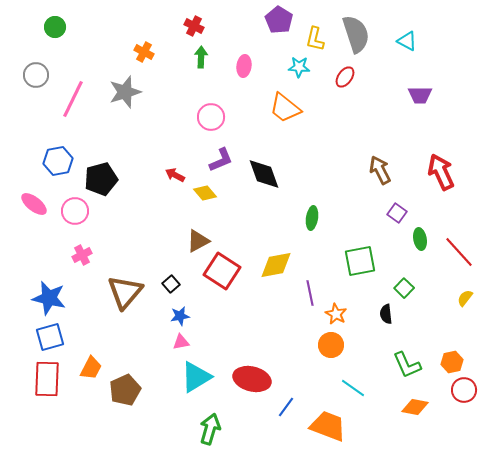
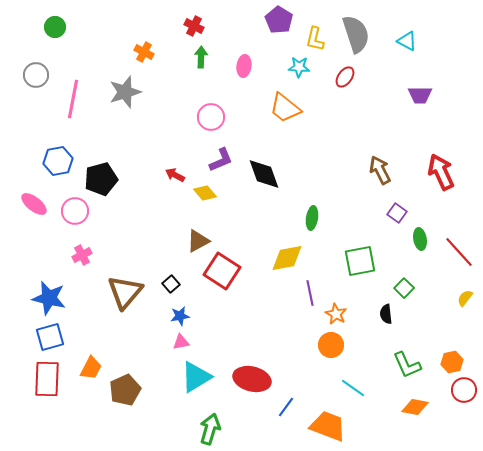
pink line at (73, 99): rotated 15 degrees counterclockwise
yellow diamond at (276, 265): moved 11 px right, 7 px up
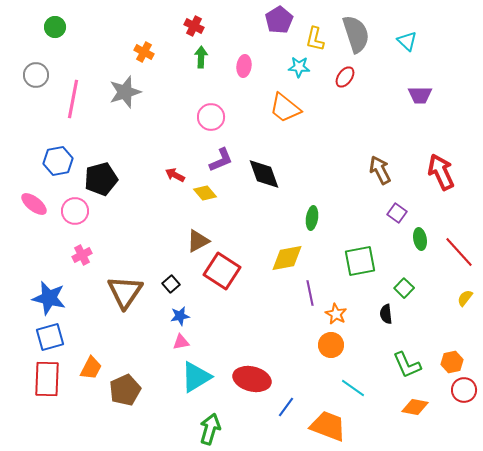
purple pentagon at (279, 20): rotated 8 degrees clockwise
cyan triangle at (407, 41): rotated 15 degrees clockwise
brown triangle at (125, 292): rotated 6 degrees counterclockwise
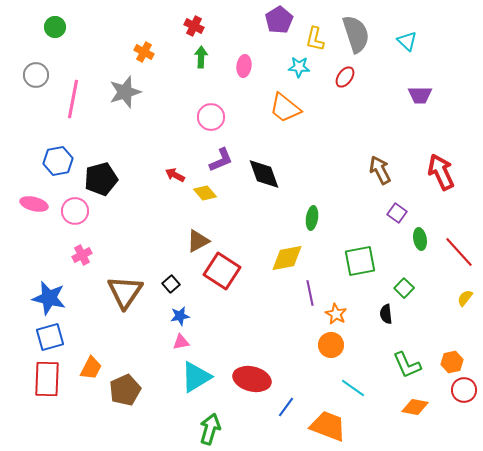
pink ellipse at (34, 204): rotated 24 degrees counterclockwise
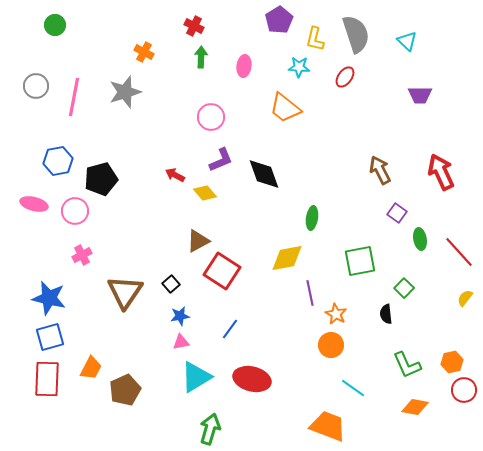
green circle at (55, 27): moved 2 px up
gray circle at (36, 75): moved 11 px down
pink line at (73, 99): moved 1 px right, 2 px up
blue line at (286, 407): moved 56 px left, 78 px up
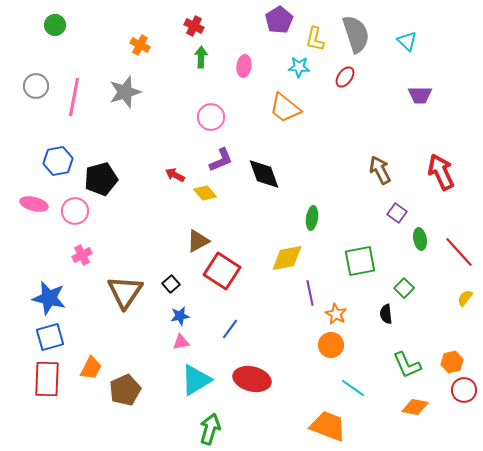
orange cross at (144, 52): moved 4 px left, 7 px up
cyan triangle at (196, 377): moved 3 px down
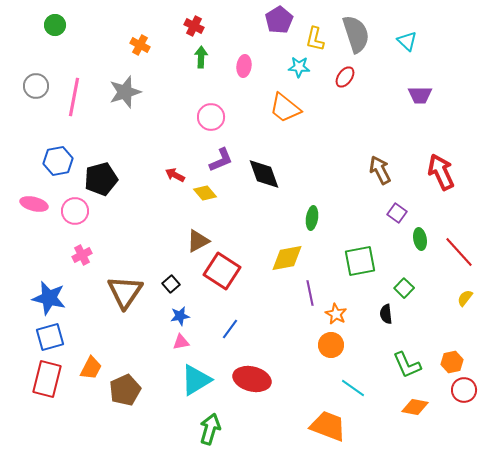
red rectangle at (47, 379): rotated 12 degrees clockwise
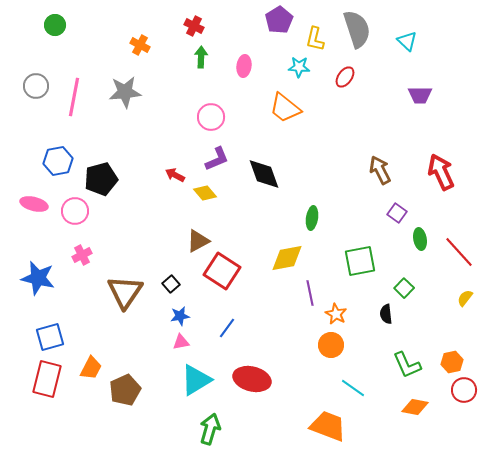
gray semicircle at (356, 34): moved 1 px right, 5 px up
gray star at (125, 92): rotated 12 degrees clockwise
purple L-shape at (221, 160): moved 4 px left, 1 px up
blue star at (49, 298): moved 11 px left, 20 px up
blue line at (230, 329): moved 3 px left, 1 px up
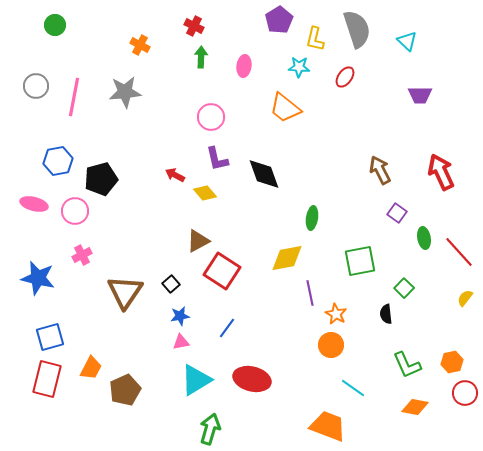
purple L-shape at (217, 159): rotated 100 degrees clockwise
green ellipse at (420, 239): moved 4 px right, 1 px up
red circle at (464, 390): moved 1 px right, 3 px down
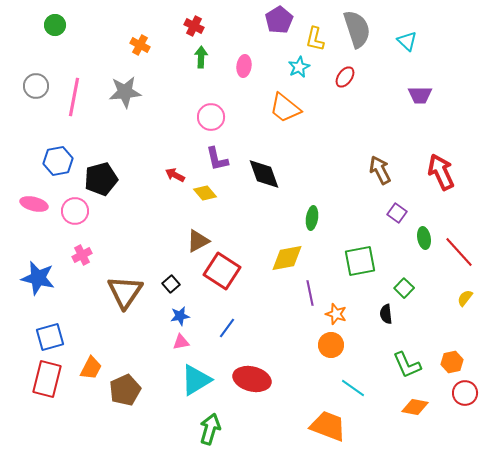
cyan star at (299, 67): rotated 30 degrees counterclockwise
orange star at (336, 314): rotated 10 degrees counterclockwise
